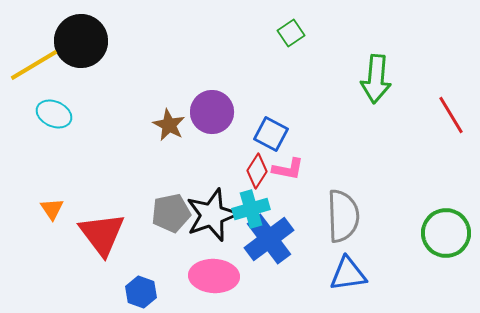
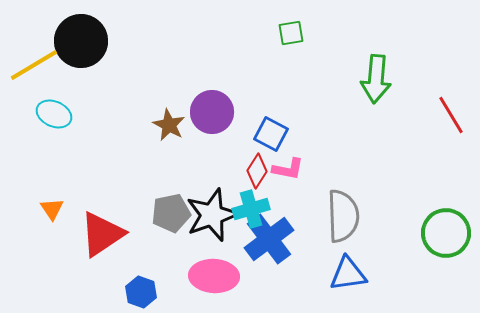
green square: rotated 24 degrees clockwise
red triangle: rotated 33 degrees clockwise
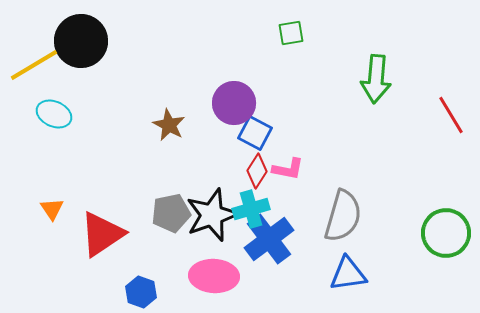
purple circle: moved 22 px right, 9 px up
blue square: moved 16 px left, 1 px up
gray semicircle: rotated 18 degrees clockwise
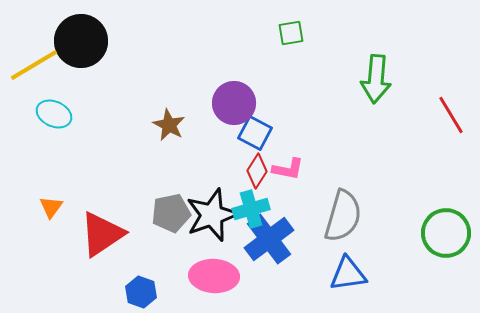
orange triangle: moved 1 px left, 2 px up; rotated 10 degrees clockwise
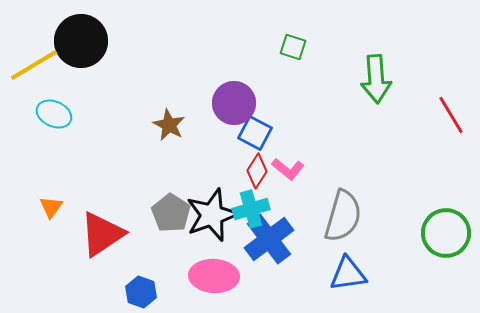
green square: moved 2 px right, 14 px down; rotated 28 degrees clockwise
green arrow: rotated 9 degrees counterclockwise
pink L-shape: rotated 28 degrees clockwise
gray pentagon: rotated 27 degrees counterclockwise
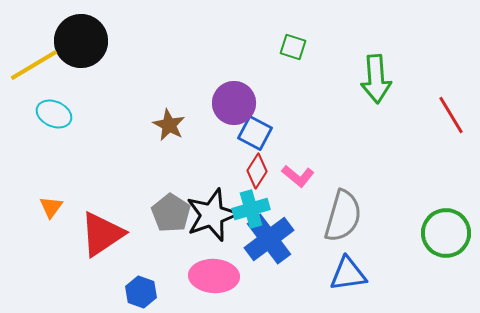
pink L-shape: moved 10 px right, 7 px down
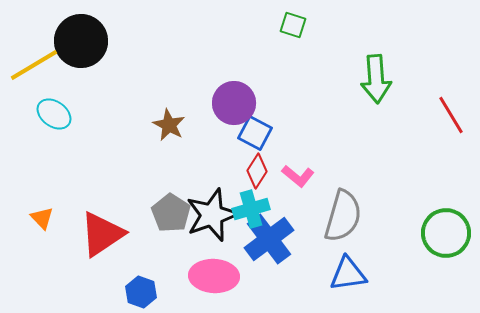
green square: moved 22 px up
cyan ellipse: rotated 12 degrees clockwise
orange triangle: moved 9 px left, 11 px down; rotated 20 degrees counterclockwise
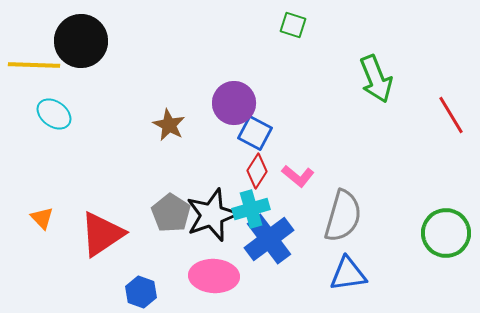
yellow line: rotated 33 degrees clockwise
green arrow: rotated 18 degrees counterclockwise
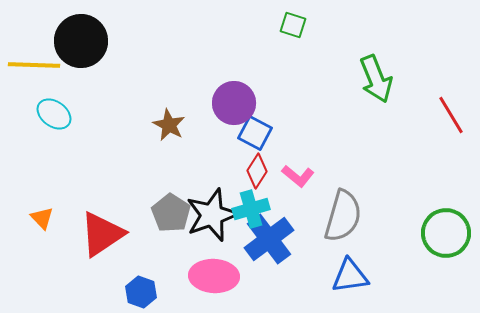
blue triangle: moved 2 px right, 2 px down
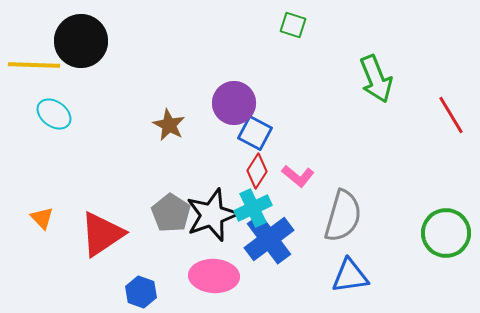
cyan cross: moved 2 px right, 1 px up; rotated 9 degrees counterclockwise
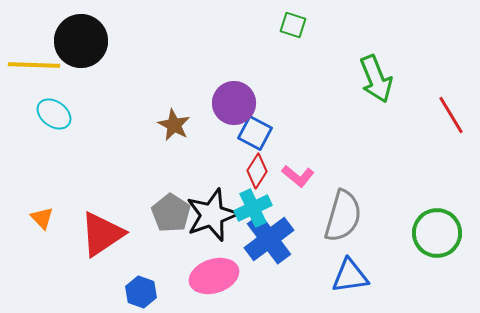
brown star: moved 5 px right
green circle: moved 9 px left
pink ellipse: rotated 21 degrees counterclockwise
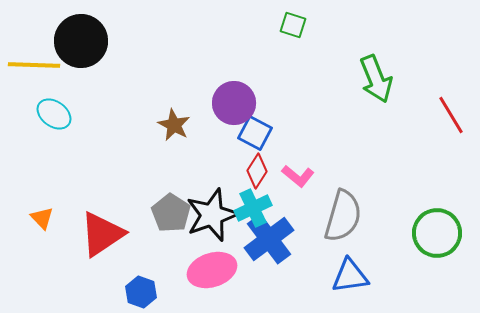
pink ellipse: moved 2 px left, 6 px up
